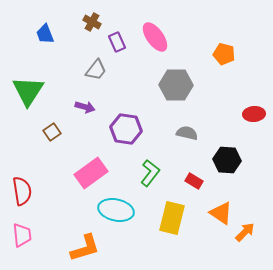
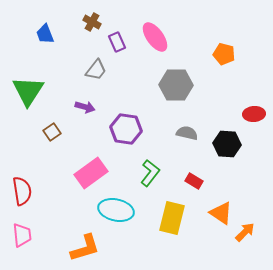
black hexagon: moved 16 px up
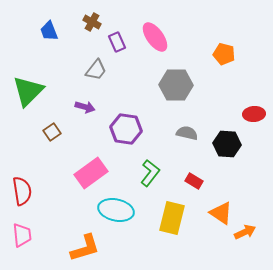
blue trapezoid: moved 4 px right, 3 px up
green triangle: rotated 12 degrees clockwise
orange arrow: rotated 20 degrees clockwise
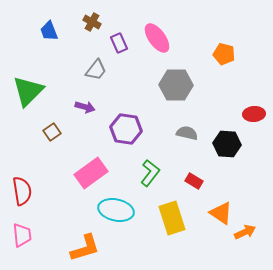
pink ellipse: moved 2 px right, 1 px down
purple rectangle: moved 2 px right, 1 px down
yellow rectangle: rotated 32 degrees counterclockwise
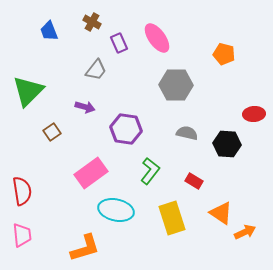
green L-shape: moved 2 px up
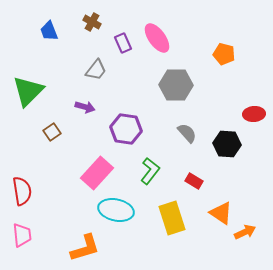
purple rectangle: moved 4 px right
gray semicircle: rotated 35 degrees clockwise
pink rectangle: moved 6 px right; rotated 12 degrees counterclockwise
